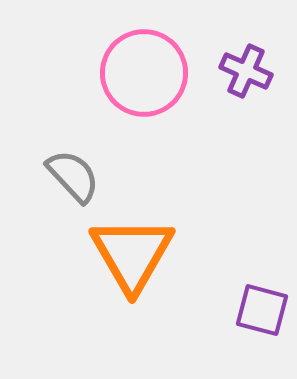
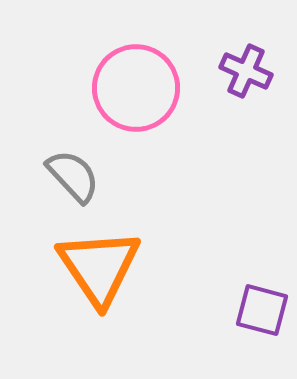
pink circle: moved 8 px left, 15 px down
orange triangle: moved 33 px left, 13 px down; rotated 4 degrees counterclockwise
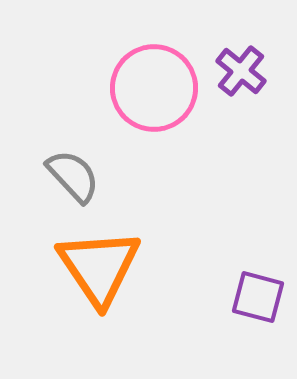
purple cross: moved 5 px left; rotated 15 degrees clockwise
pink circle: moved 18 px right
purple square: moved 4 px left, 13 px up
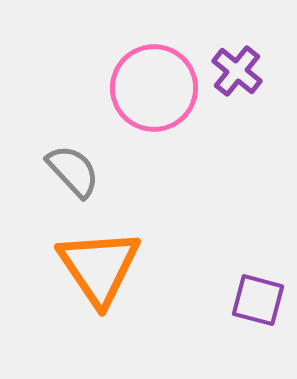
purple cross: moved 4 px left
gray semicircle: moved 5 px up
purple square: moved 3 px down
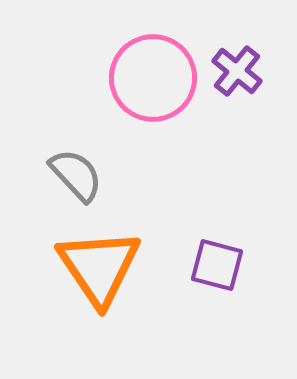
pink circle: moved 1 px left, 10 px up
gray semicircle: moved 3 px right, 4 px down
purple square: moved 41 px left, 35 px up
